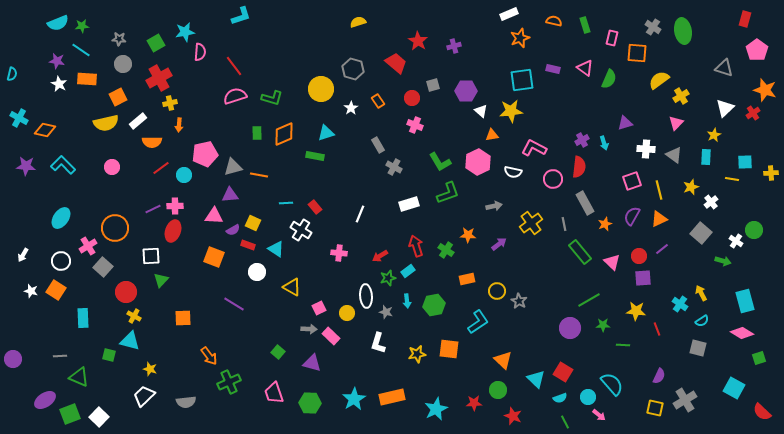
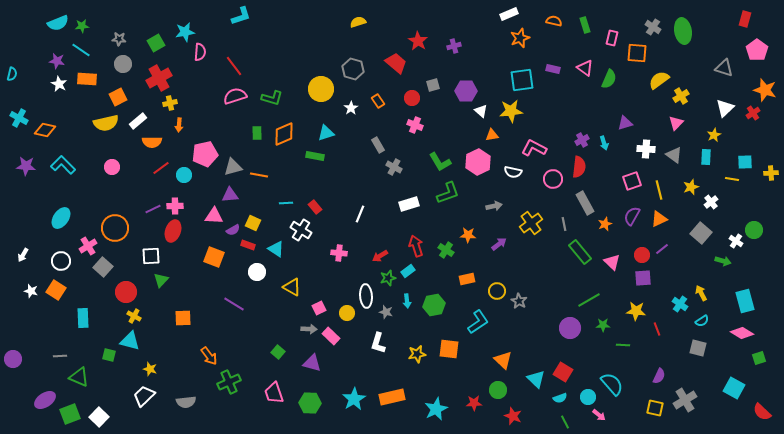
red circle at (639, 256): moved 3 px right, 1 px up
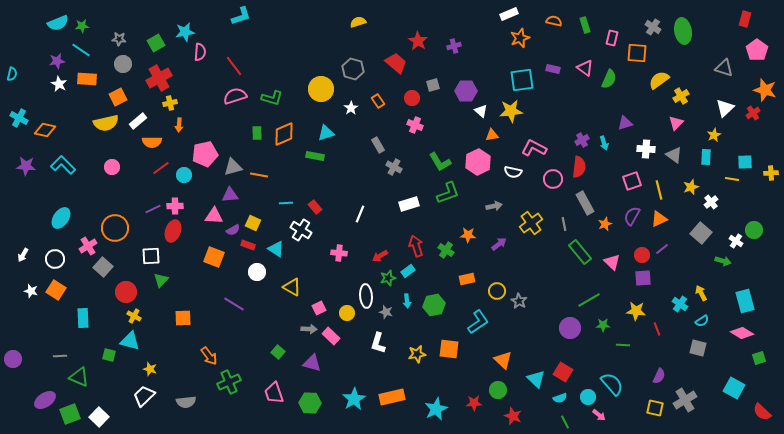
purple star at (57, 61): rotated 21 degrees counterclockwise
white circle at (61, 261): moved 6 px left, 2 px up
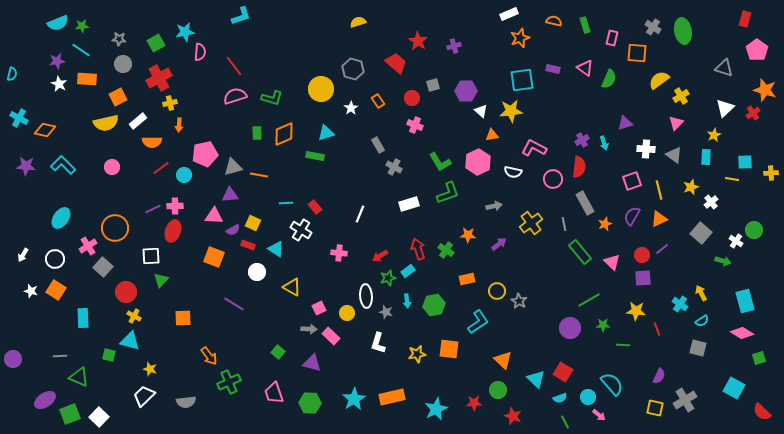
red arrow at (416, 246): moved 2 px right, 3 px down
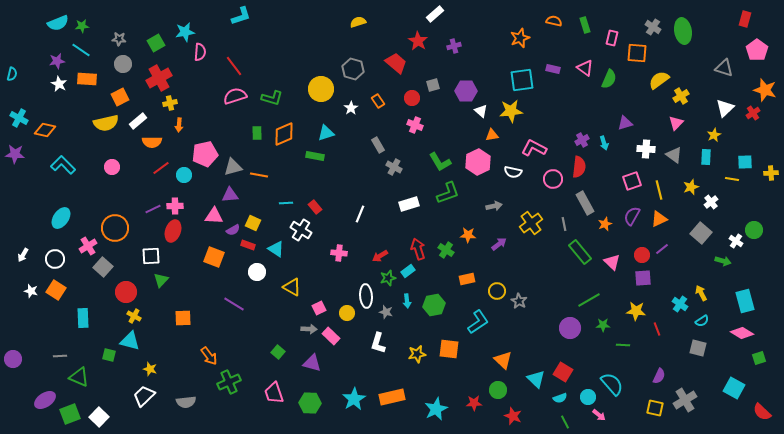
white rectangle at (509, 14): moved 74 px left; rotated 18 degrees counterclockwise
orange square at (118, 97): moved 2 px right
purple star at (26, 166): moved 11 px left, 12 px up
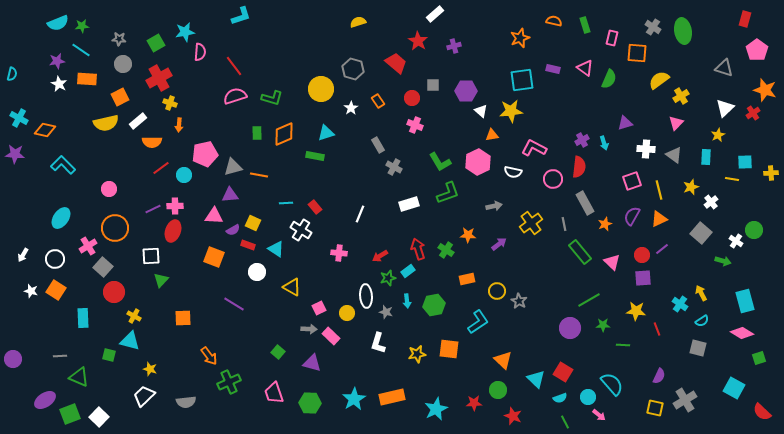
gray square at (433, 85): rotated 16 degrees clockwise
yellow cross at (170, 103): rotated 32 degrees clockwise
yellow star at (714, 135): moved 4 px right
pink circle at (112, 167): moved 3 px left, 22 px down
red circle at (126, 292): moved 12 px left
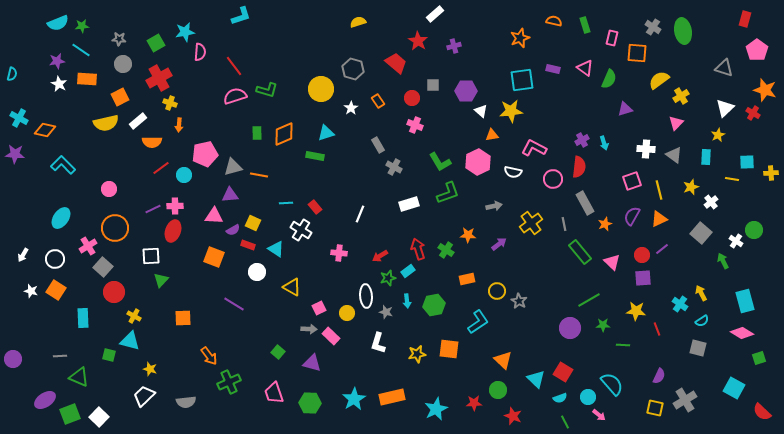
green L-shape at (272, 98): moved 5 px left, 8 px up
red cross at (753, 113): rotated 24 degrees counterclockwise
purple triangle at (625, 123): moved 14 px up
cyan square at (745, 162): moved 2 px right
green arrow at (723, 261): rotated 133 degrees counterclockwise
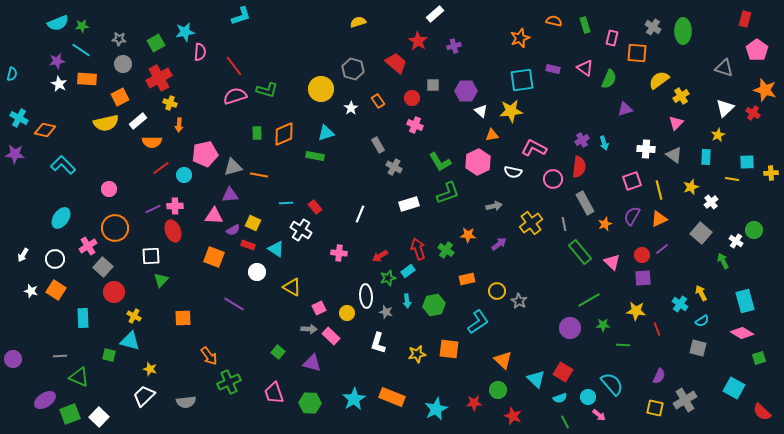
green ellipse at (683, 31): rotated 10 degrees clockwise
red ellipse at (173, 231): rotated 40 degrees counterclockwise
orange rectangle at (392, 397): rotated 35 degrees clockwise
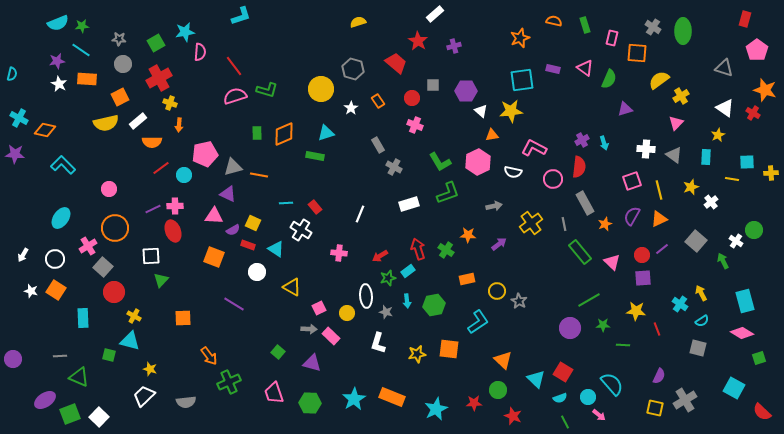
white triangle at (725, 108): rotated 42 degrees counterclockwise
purple triangle at (230, 195): moved 2 px left, 1 px up; rotated 30 degrees clockwise
gray square at (701, 233): moved 5 px left, 8 px down
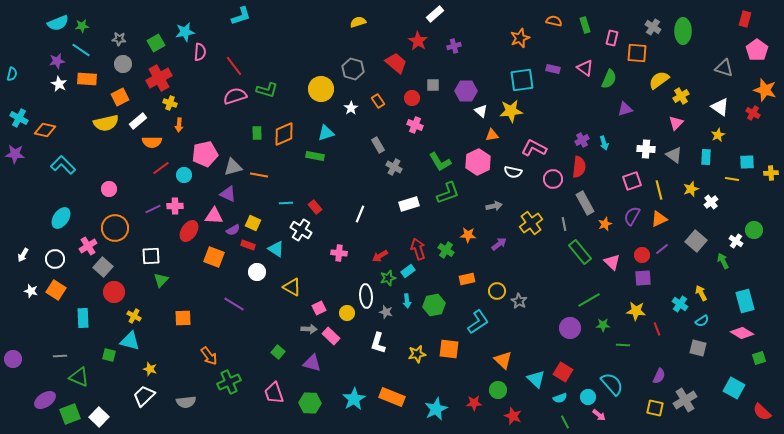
white triangle at (725, 108): moved 5 px left, 1 px up
yellow star at (691, 187): moved 2 px down
red ellipse at (173, 231): moved 16 px right; rotated 55 degrees clockwise
